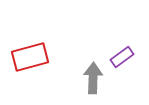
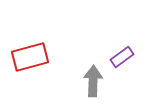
gray arrow: moved 3 px down
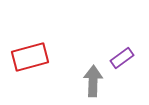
purple rectangle: moved 1 px down
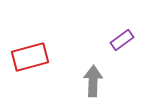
purple rectangle: moved 18 px up
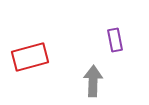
purple rectangle: moved 7 px left; rotated 65 degrees counterclockwise
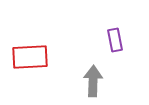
red rectangle: rotated 12 degrees clockwise
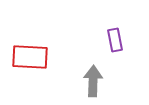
red rectangle: rotated 6 degrees clockwise
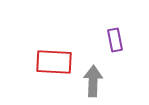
red rectangle: moved 24 px right, 5 px down
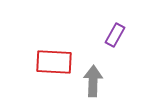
purple rectangle: moved 5 px up; rotated 40 degrees clockwise
